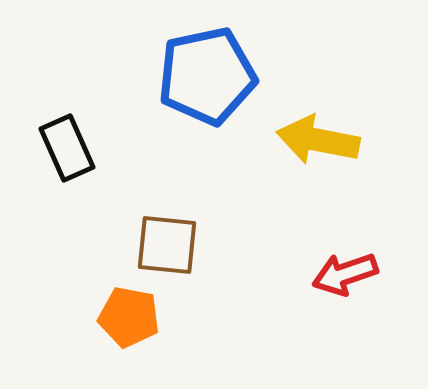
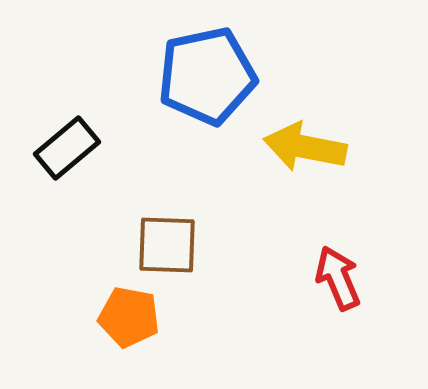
yellow arrow: moved 13 px left, 7 px down
black rectangle: rotated 74 degrees clockwise
brown square: rotated 4 degrees counterclockwise
red arrow: moved 7 px left, 4 px down; rotated 86 degrees clockwise
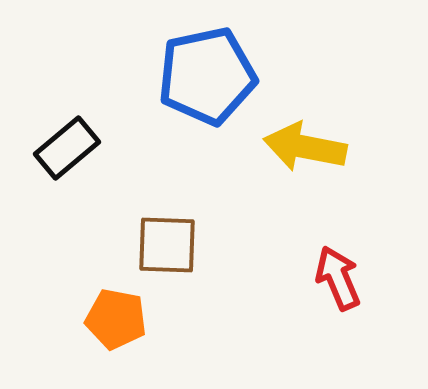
orange pentagon: moved 13 px left, 2 px down
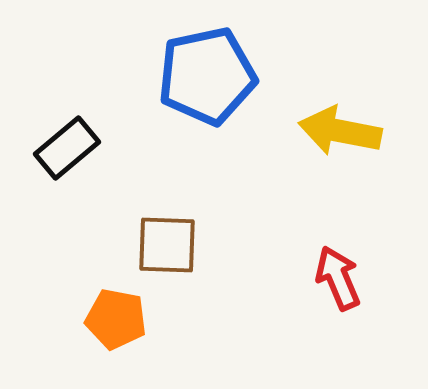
yellow arrow: moved 35 px right, 16 px up
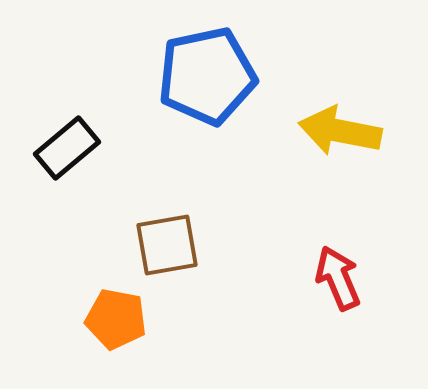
brown square: rotated 12 degrees counterclockwise
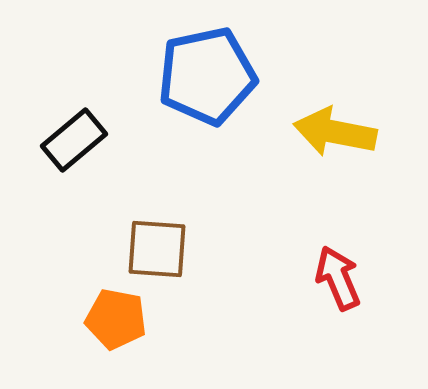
yellow arrow: moved 5 px left, 1 px down
black rectangle: moved 7 px right, 8 px up
brown square: moved 10 px left, 4 px down; rotated 14 degrees clockwise
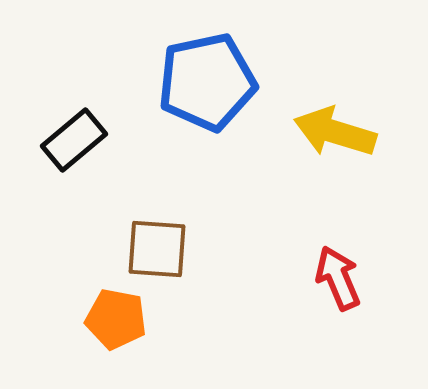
blue pentagon: moved 6 px down
yellow arrow: rotated 6 degrees clockwise
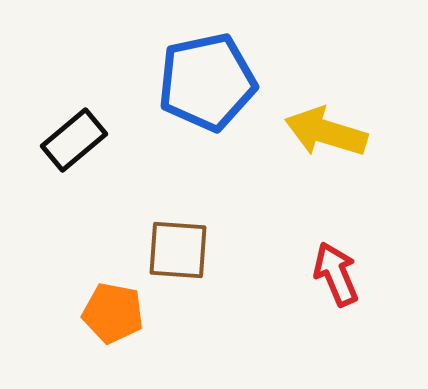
yellow arrow: moved 9 px left
brown square: moved 21 px right, 1 px down
red arrow: moved 2 px left, 4 px up
orange pentagon: moved 3 px left, 6 px up
